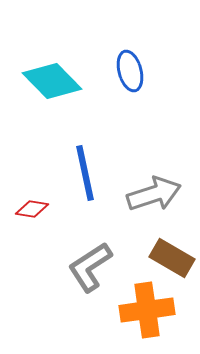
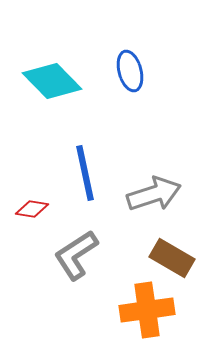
gray L-shape: moved 14 px left, 12 px up
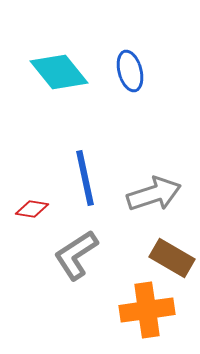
cyan diamond: moved 7 px right, 9 px up; rotated 6 degrees clockwise
blue line: moved 5 px down
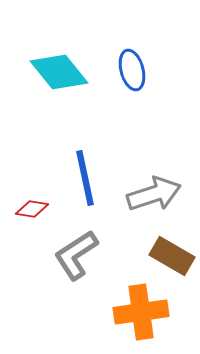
blue ellipse: moved 2 px right, 1 px up
brown rectangle: moved 2 px up
orange cross: moved 6 px left, 2 px down
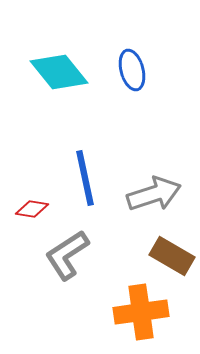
gray L-shape: moved 9 px left
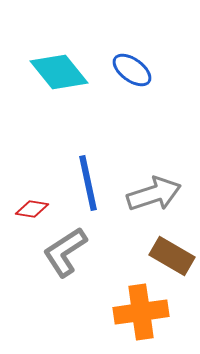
blue ellipse: rotated 39 degrees counterclockwise
blue line: moved 3 px right, 5 px down
gray L-shape: moved 2 px left, 3 px up
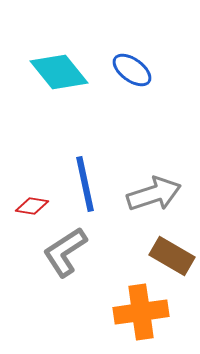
blue line: moved 3 px left, 1 px down
red diamond: moved 3 px up
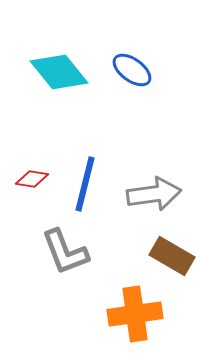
blue line: rotated 26 degrees clockwise
gray arrow: rotated 10 degrees clockwise
red diamond: moved 27 px up
gray L-shape: rotated 78 degrees counterclockwise
orange cross: moved 6 px left, 2 px down
